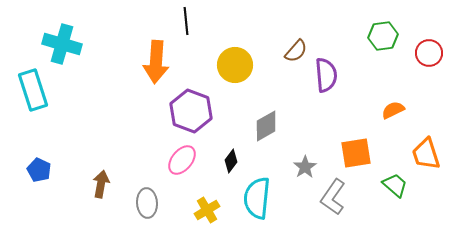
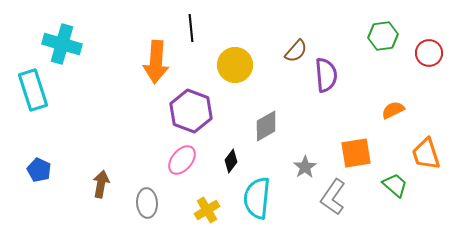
black line: moved 5 px right, 7 px down
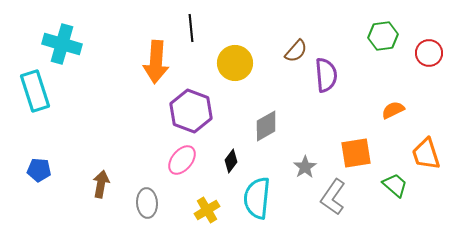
yellow circle: moved 2 px up
cyan rectangle: moved 2 px right, 1 px down
blue pentagon: rotated 20 degrees counterclockwise
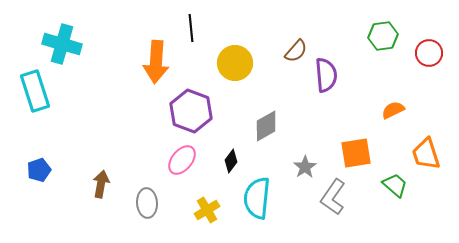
blue pentagon: rotated 25 degrees counterclockwise
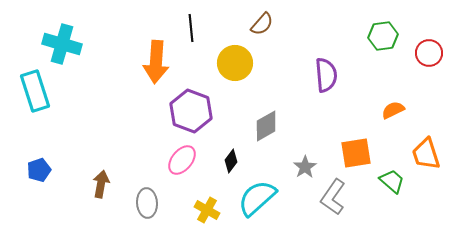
brown semicircle: moved 34 px left, 27 px up
green trapezoid: moved 3 px left, 4 px up
cyan semicircle: rotated 42 degrees clockwise
yellow cross: rotated 30 degrees counterclockwise
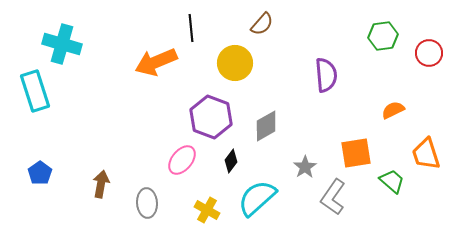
orange arrow: rotated 63 degrees clockwise
purple hexagon: moved 20 px right, 6 px down
blue pentagon: moved 1 px right, 3 px down; rotated 15 degrees counterclockwise
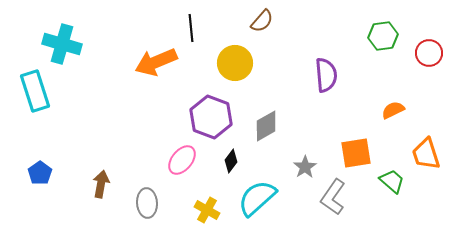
brown semicircle: moved 3 px up
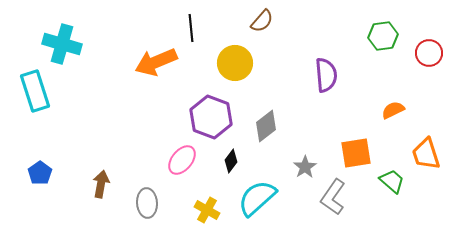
gray diamond: rotated 8 degrees counterclockwise
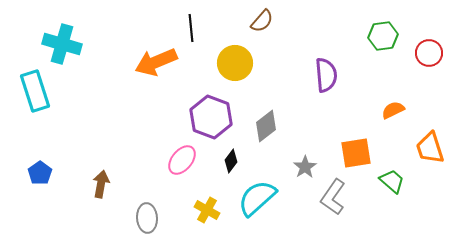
orange trapezoid: moved 4 px right, 6 px up
gray ellipse: moved 15 px down
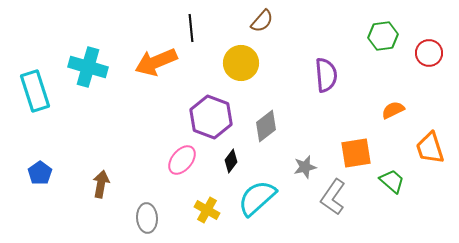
cyan cross: moved 26 px right, 23 px down
yellow circle: moved 6 px right
gray star: rotated 20 degrees clockwise
